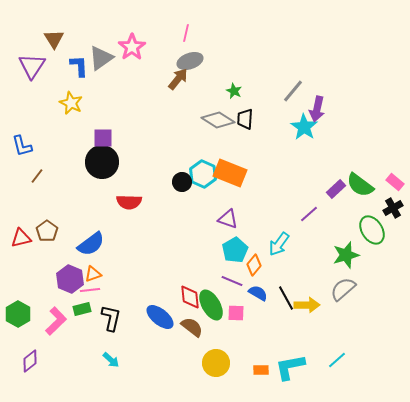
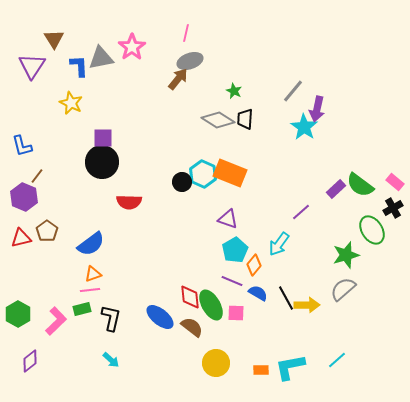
gray triangle at (101, 58): rotated 24 degrees clockwise
purple line at (309, 214): moved 8 px left, 2 px up
purple hexagon at (70, 279): moved 46 px left, 82 px up
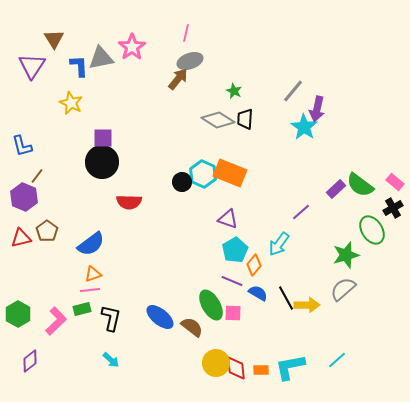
red diamond at (190, 297): moved 46 px right, 71 px down
pink square at (236, 313): moved 3 px left
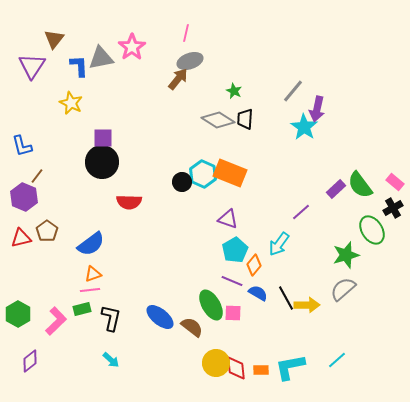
brown triangle at (54, 39): rotated 10 degrees clockwise
green semicircle at (360, 185): rotated 16 degrees clockwise
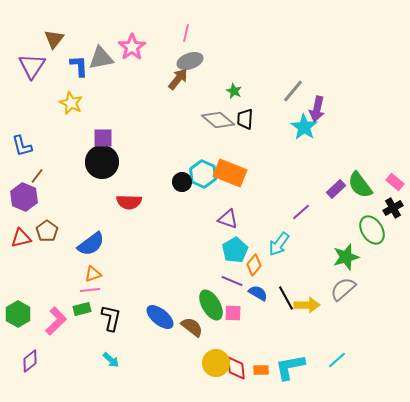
gray diamond at (218, 120): rotated 8 degrees clockwise
green star at (346, 255): moved 2 px down
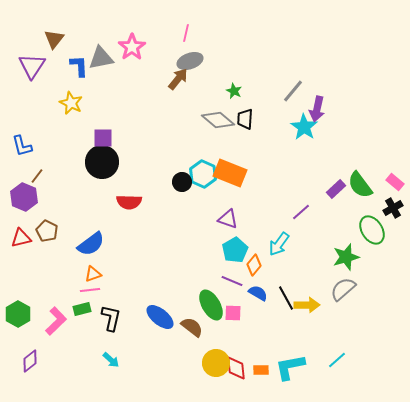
brown pentagon at (47, 231): rotated 10 degrees counterclockwise
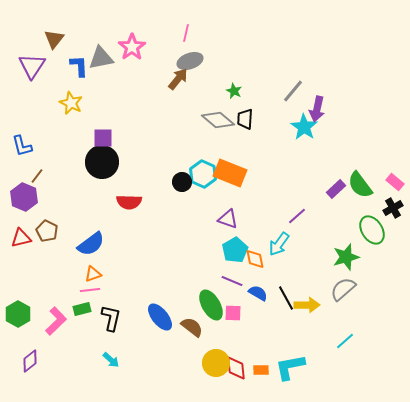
purple line at (301, 212): moved 4 px left, 4 px down
orange diamond at (254, 265): moved 1 px right, 6 px up; rotated 50 degrees counterclockwise
blue ellipse at (160, 317): rotated 12 degrees clockwise
cyan line at (337, 360): moved 8 px right, 19 px up
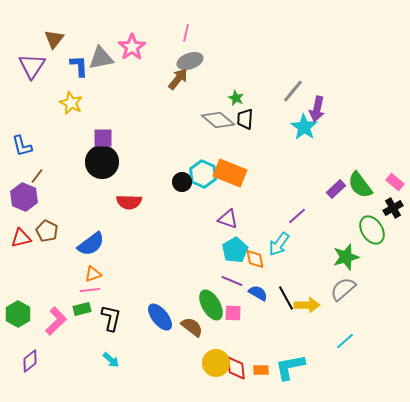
green star at (234, 91): moved 2 px right, 7 px down
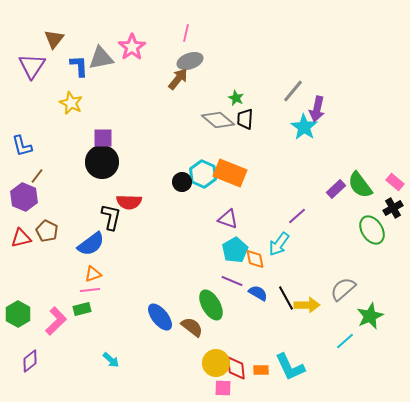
green star at (346, 257): moved 24 px right, 59 px down; rotated 8 degrees counterclockwise
pink square at (233, 313): moved 10 px left, 75 px down
black L-shape at (111, 318): moved 101 px up
cyan L-shape at (290, 367): rotated 104 degrees counterclockwise
